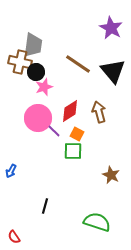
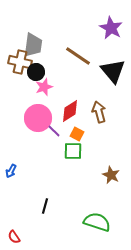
brown line: moved 8 px up
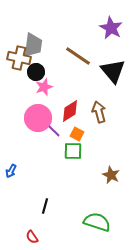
brown cross: moved 1 px left, 4 px up
red semicircle: moved 18 px right
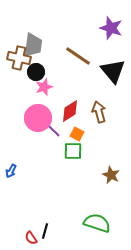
purple star: rotated 10 degrees counterclockwise
black line: moved 25 px down
green semicircle: moved 1 px down
red semicircle: moved 1 px left, 1 px down
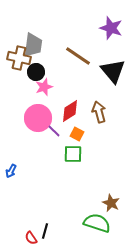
green square: moved 3 px down
brown star: moved 28 px down
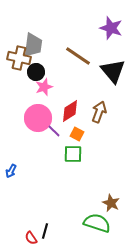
brown arrow: rotated 35 degrees clockwise
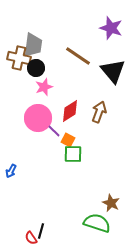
black circle: moved 4 px up
orange square: moved 9 px left, 6 px down
black line: moved 4 px left
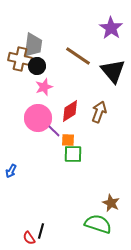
purple star: rotated 15 degrees clockwise
brown cross: moved 1 px right, 1 px down
black circle: moved 1 px right, 2 px up
orange square: rotated 24 degrees counterclockwise
green semicircle: moved 1 px right, 1 px down
red semicircle: moved 2 px left
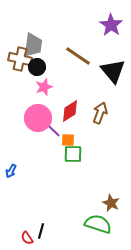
purple star: moved 3 px up
black circle: moved 1 px down
brown arrow: moved 1 px right, 1 px down
red semicircle: moved 2 px left
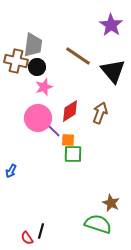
brown cross: moved 4 px left, 2 px down
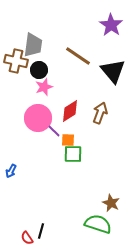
black circle: moved 2 px right, 3 px down
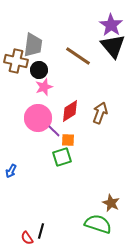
black triangle: moved 25 px up
green square: moved 11 px left, 3 px down; rotated 18 degrees counterclockwise
